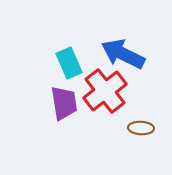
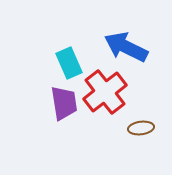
blue arrow: moved 3 px right, 7 px up
red cross: moved 1 px down
brown ellipse: rotated 10 degrees counterclockwise
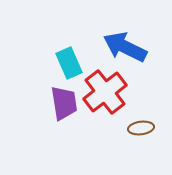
blue arrow: moved 1 px left
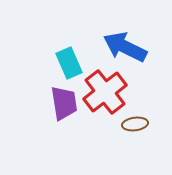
brown ellipse: moved 6 px left, 4 px up
